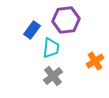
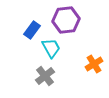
cyan trapezoid: rotated 35 degrees counterclockwise
orange cross: moved 1 px left, 3 px down
gray cross: moved 8 px left
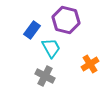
purple hexagon: rotated 20 degrees clockwise
orange cross: moved 4 px left
gray cross: rotated 24 degrees counterclockwise
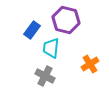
cyan trapezoid: rotated 145 degrees counterclockwise
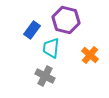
orange cross: moved 9 px up; rotated 18 degrees counterclockwise
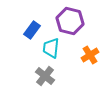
purple hexagon: moved 4 px right, 1 px down
orange cross: rotated 18 degrees clockwise
gray cross: rotated 12 degrees clockwise
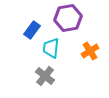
purple hexagon: moved 2 px left, 3 px up; rotated 24 degrees counterclockwise
orange cross: moved 4 px up
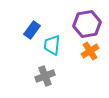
purple hexagon: moved 19 px right, 6 px down
cyan trapezoid: moved 1 px right, 3 px up
gray cross: rotated 30 degrees clockwise
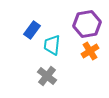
gray cross: moved 2 px right; rotated 30 degrees counterclockwise
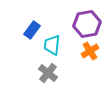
gray cross: moved 1 px right, 3 px up
